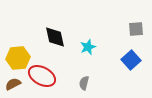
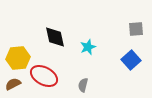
red ellipse: moved 2 px right
gray semicircle: moved 1 px left, 2 px down
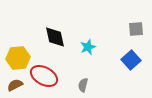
brown semicircle: moved 2 px right, 1 px down
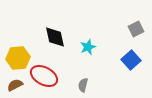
gray square: rotated 21 degrees counterclockwise
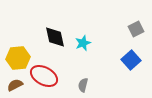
cyan star: moved 5 px left, 4 px up
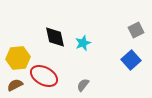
gray square: moved 1 px down
gray semicircle: rotated 24 degrees clockwise
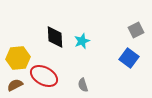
black diamond: rotated 10 degrees clockwise
cyan star: moved 1 px left, 2 px up
blue square: moved 2 px left, 2 px up; rotated 12 degrees counterclockwise
gray semicircle: rotated 56 degrees counterclockwise
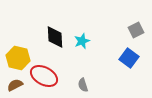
yellow hexagon: rotated 20 degrees clockwise
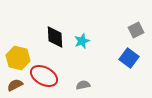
gray semicircle: rotated 96 degrees clockwise
